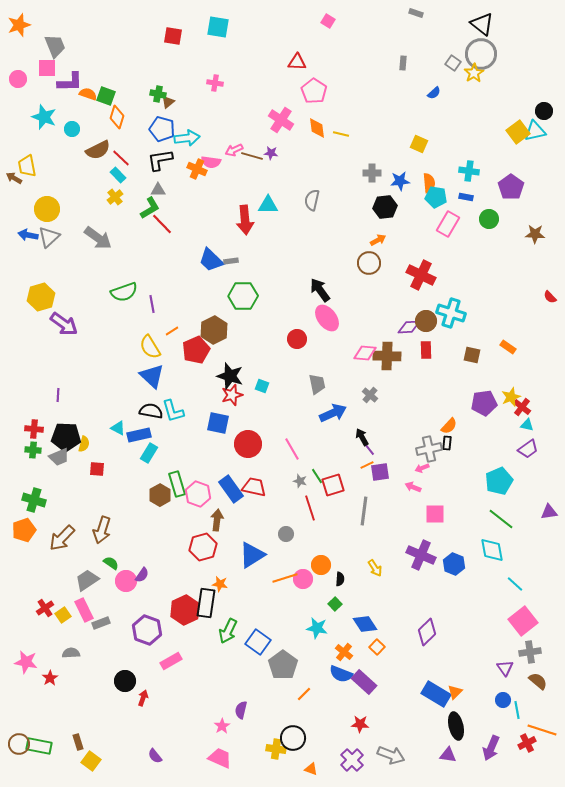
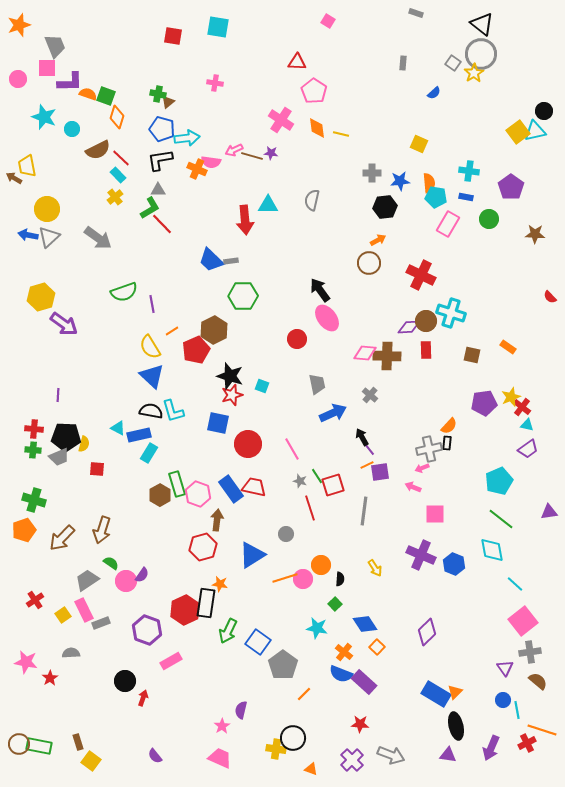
red cross at (45, 608): moved 10 px left, 8 px up
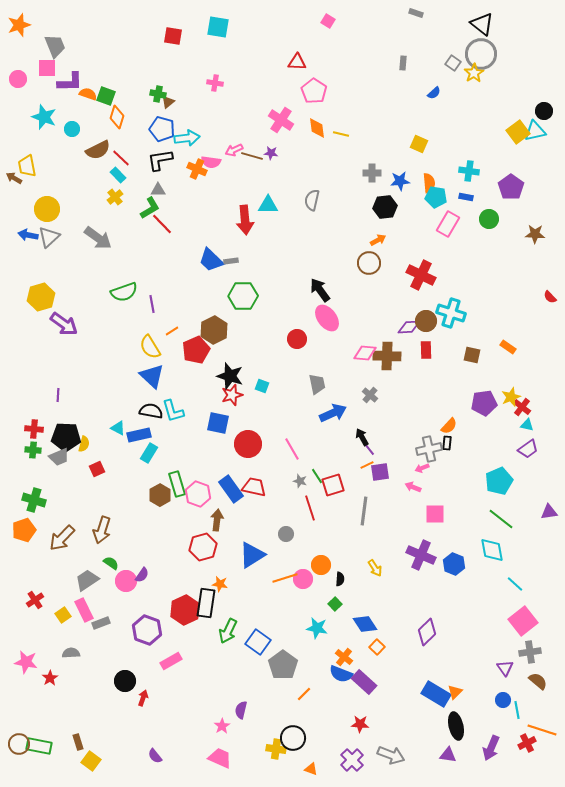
red square at (97, 469): rotated 28 degrees counterclockwise
orange cross at (344, 652): moved 5 px down
